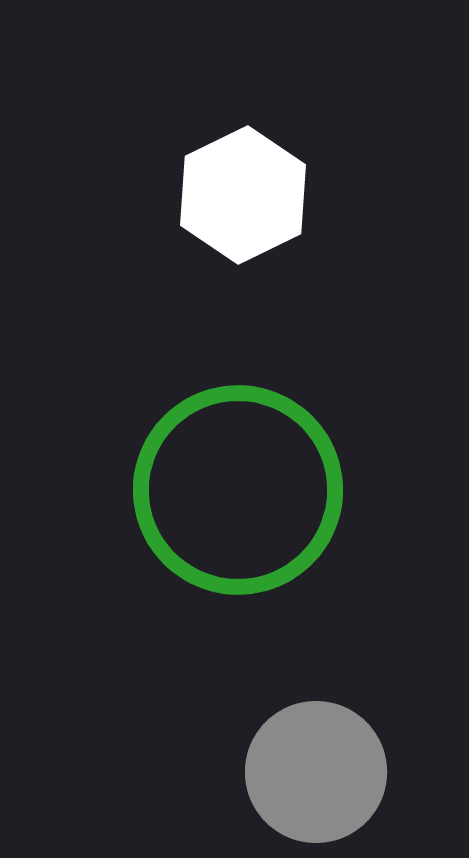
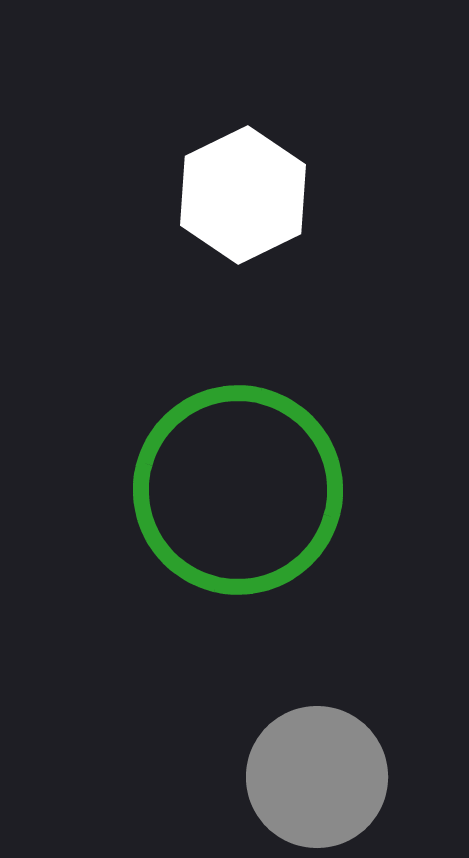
gray circle: moved 1 px right, 5 px down
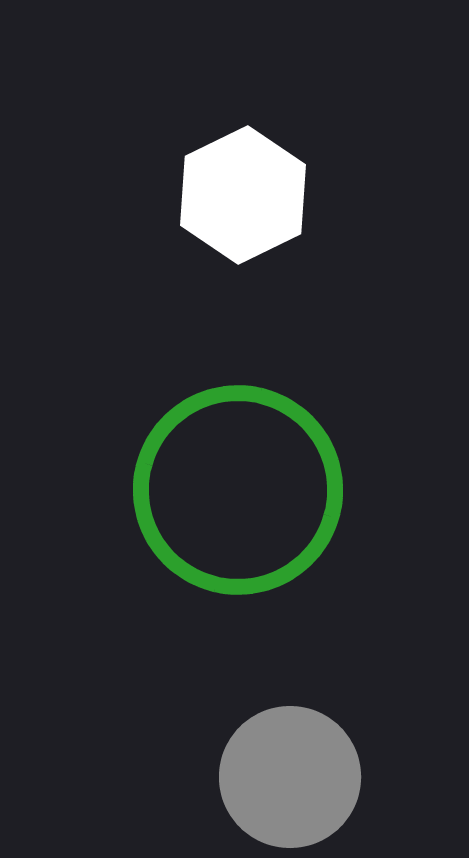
gray circle: moved 27 px left
